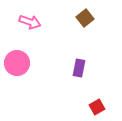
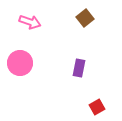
pink circle: moved 3 px right
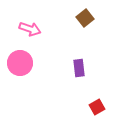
pink arrow: moved 7 px down
purple rectangle: rotated 18 degrees counterclockwise
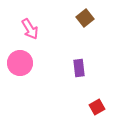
pink arrow: rotated 40 degrees clockwise
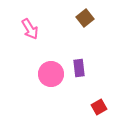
pink circle: moved 31 px right, 11 px down
red square: moved 2 px right
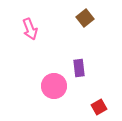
pink arrow: rotated 10 degrees clockwise
pink circle: moved 3 px right, 12 px down
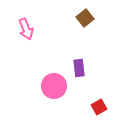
pink arrow: moved 4 px left
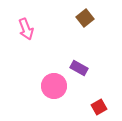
purple rectangle: rotated 54 degrees counterclockwise
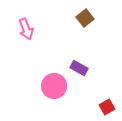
red square: moved 8 px right
